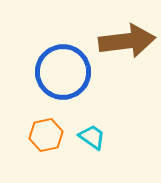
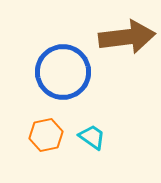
brown arrow: moved 4 px up
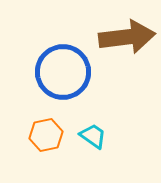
cyan trapezoid: moved 1 px right, 1 px up
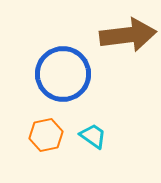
brown arrow: moved 1 px right, 2 px up
blue circle: moved 2 px down
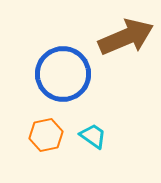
brown arrow: moved 2 px left, 2 px down; rotated 16 degrees counterclockwise
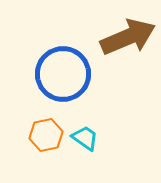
brown arrow: moved 2 px right
cyan trapezoid: moved 8 px left, 2 px down
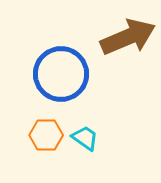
blue circle: moved 2 px left
orange hexagon: rotated 12 degrees clockwise
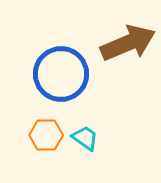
brown arrow: moved 6 px down
